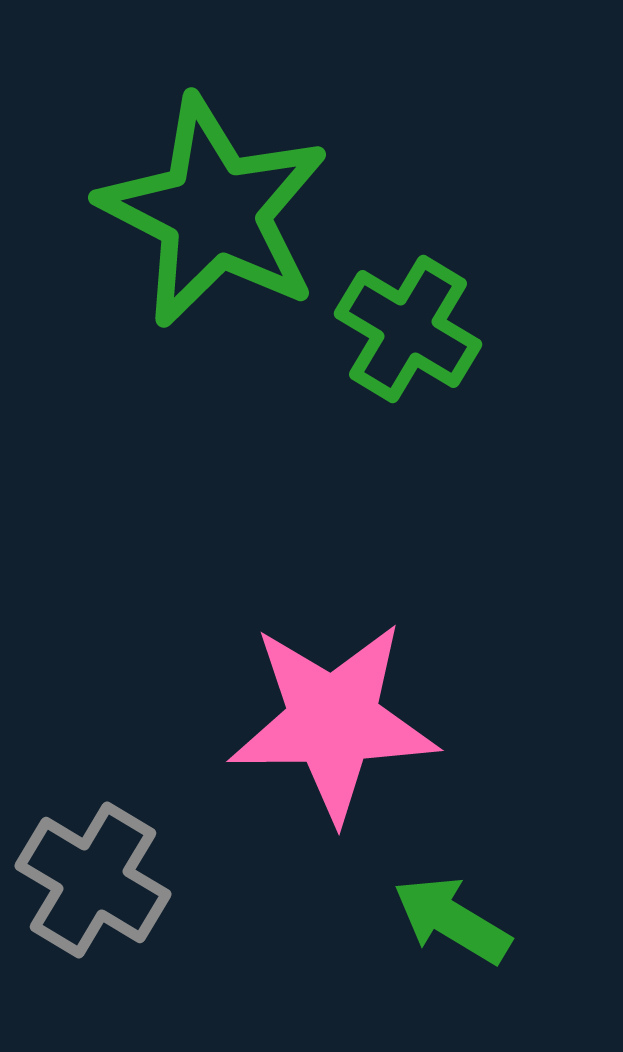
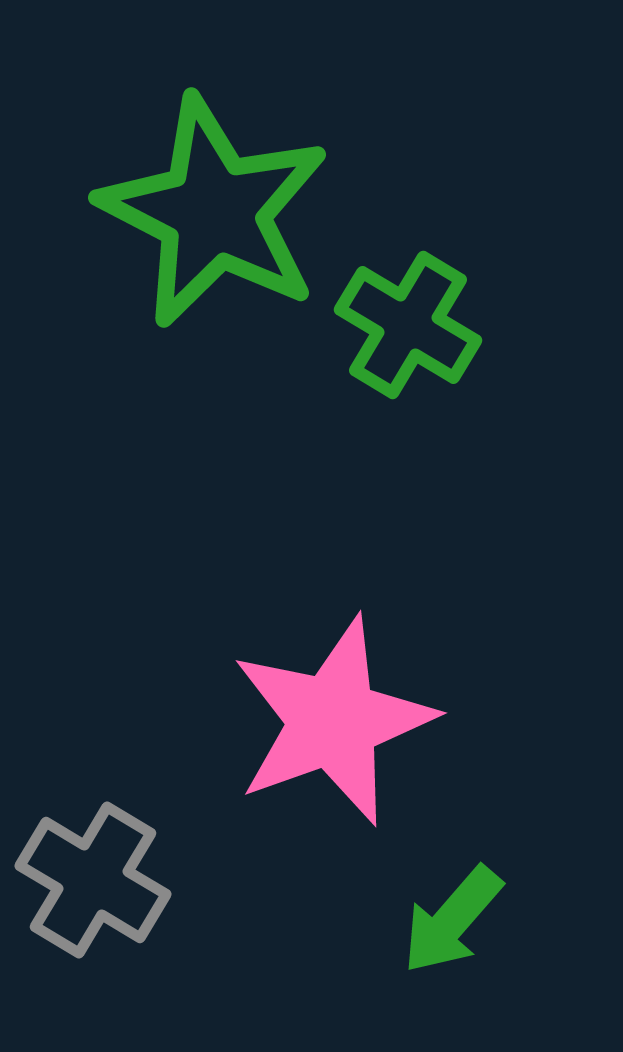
green cross: moved 4 px up
pink star: rotated 19 degrees counterclockwise
green arrow: rotated 80 degrees counterclockwise
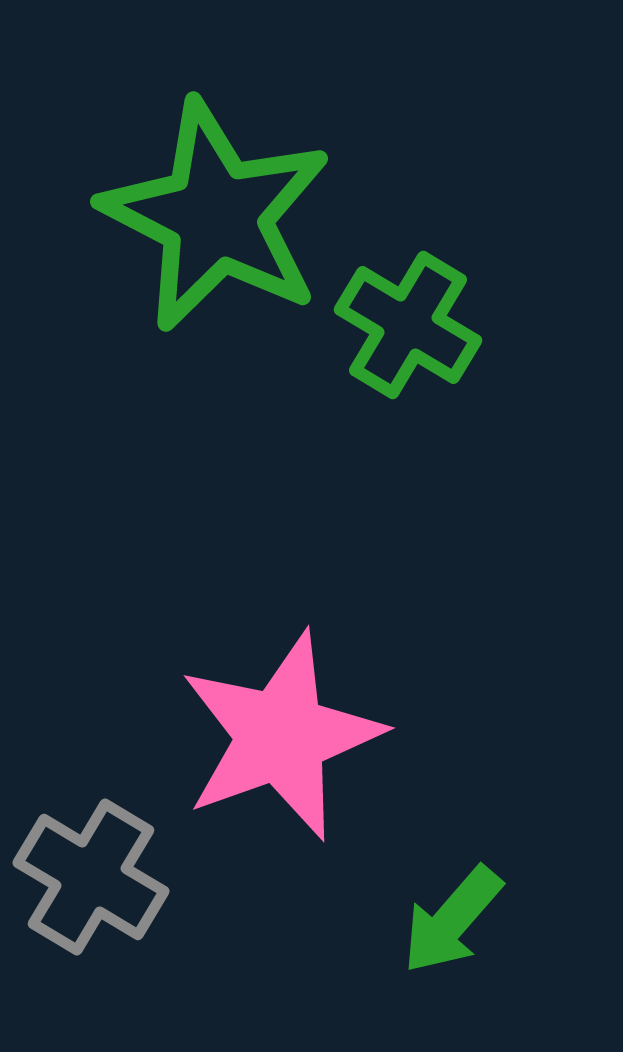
green star: moved 2 px right, 4 px down
pink star: moved 52 px left, 15 px down
gray cross: moved 2 px left, 3 px up
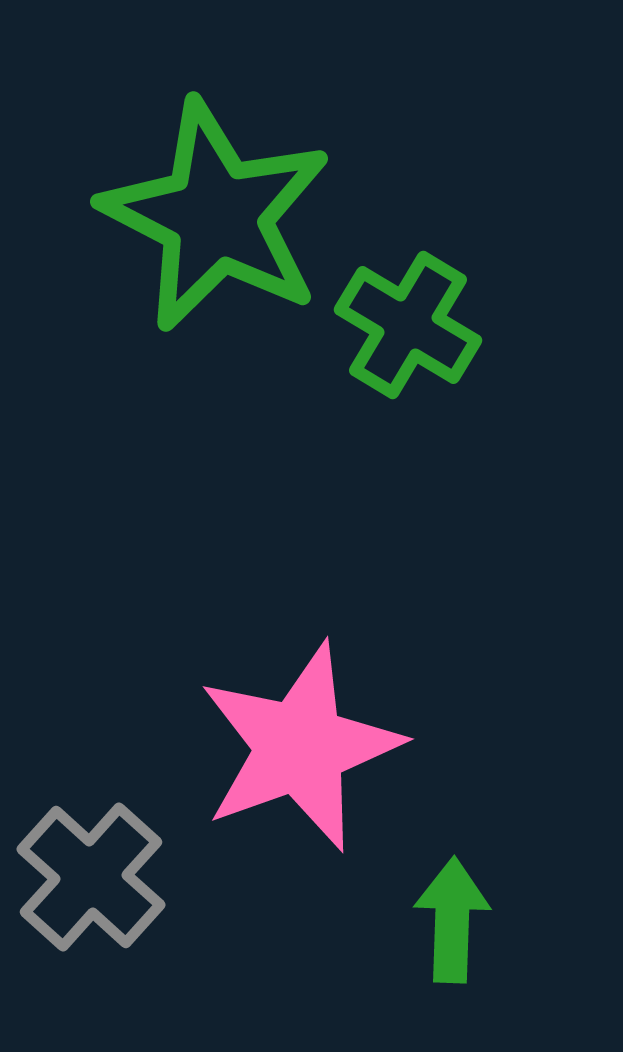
pink star: moved 19 px right, 11 px down
gray cross: rotated 11 degrees clockwise
green arrow: rotated 141 degrees clockwise
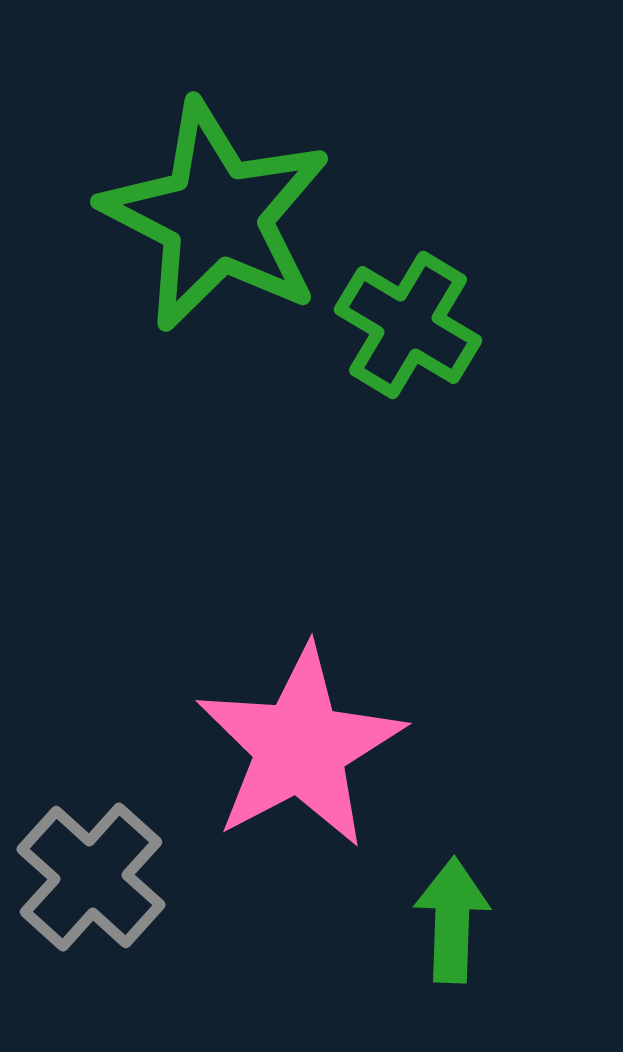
pink star: rotated 8 degrees counterclockwise
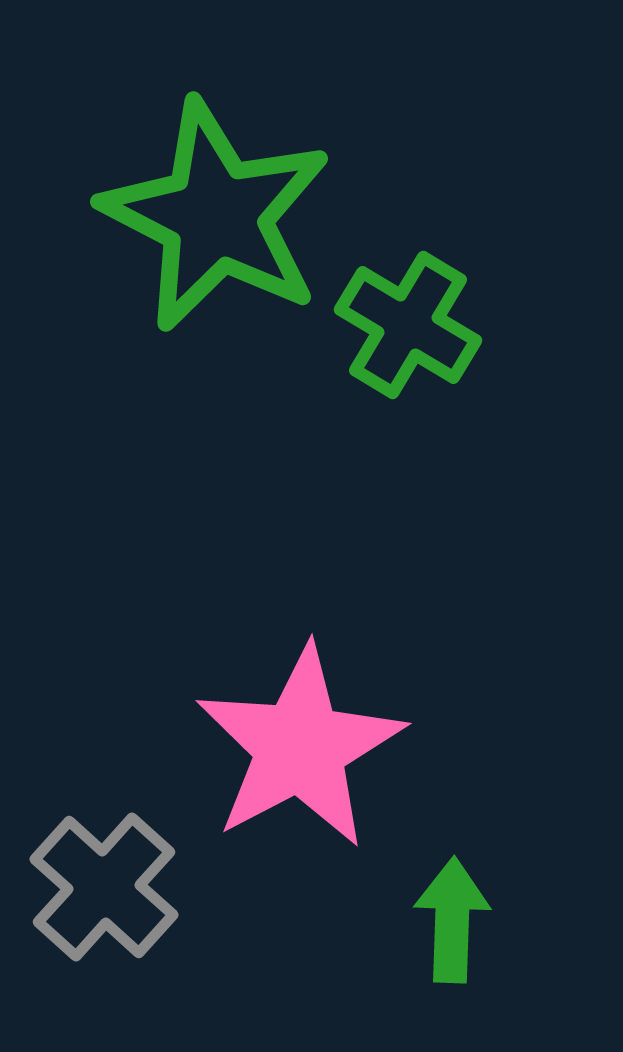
gray cross: moved 13 px right, 10 px down
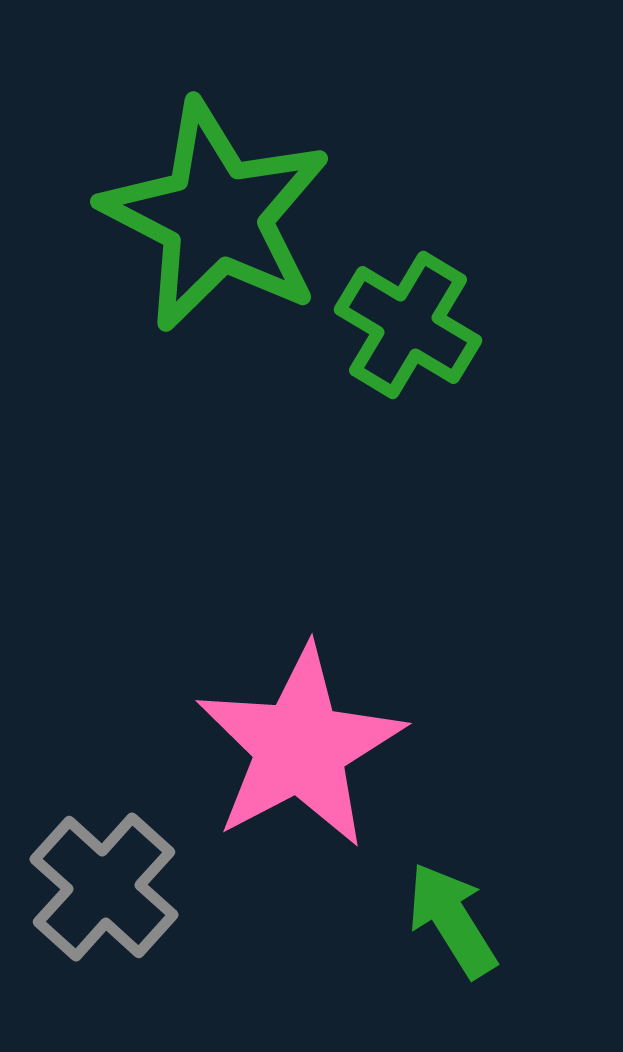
green arrow: rotated 34 degrees counterclockwise
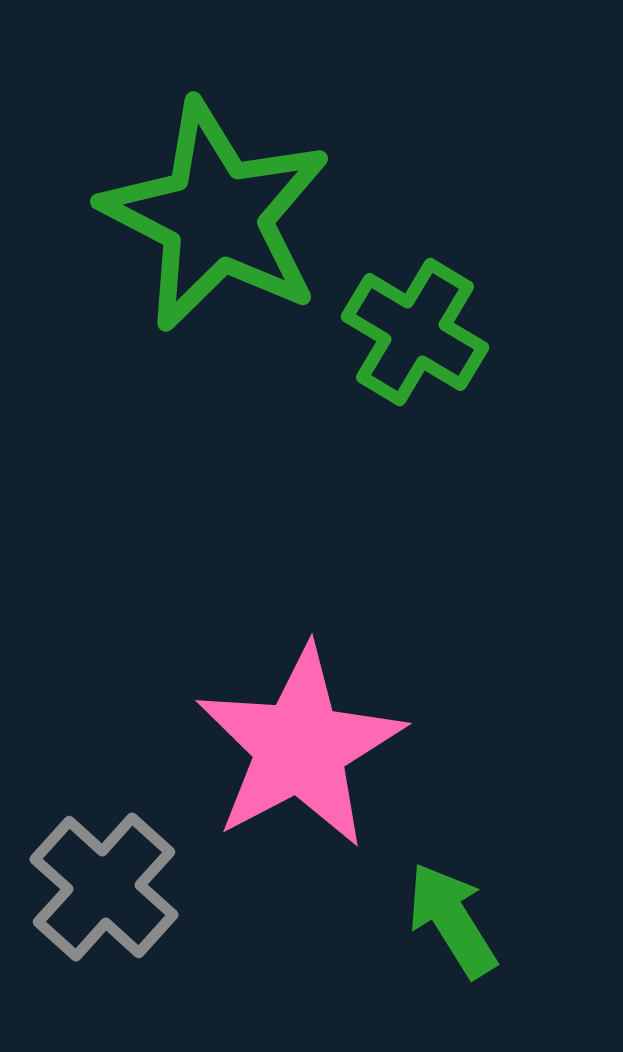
green cross: moved 7 px right, 7 px down
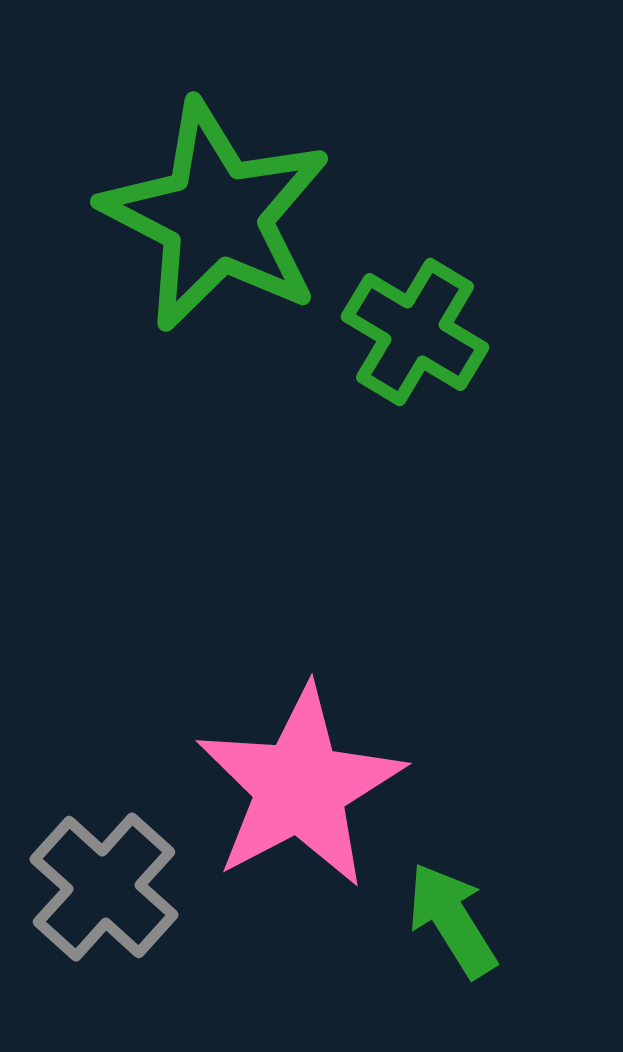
pink star: moved 40 px down
